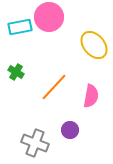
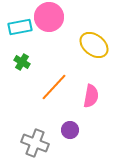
yellow ellipse: rotated 12 degrees counterclockwise
green cross: moved 6 px right, 10 px up
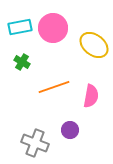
pink circle: moved 4 px right, 11 px down
orange line: rotated 28 degrees clockwise
